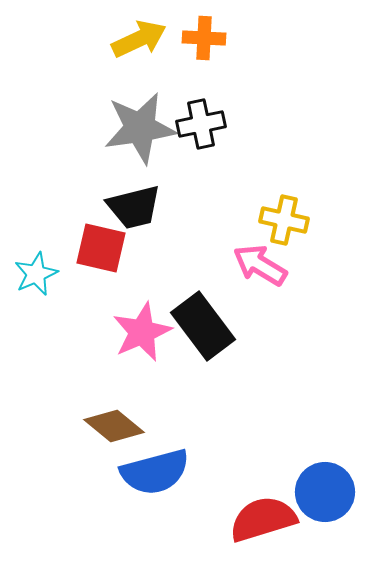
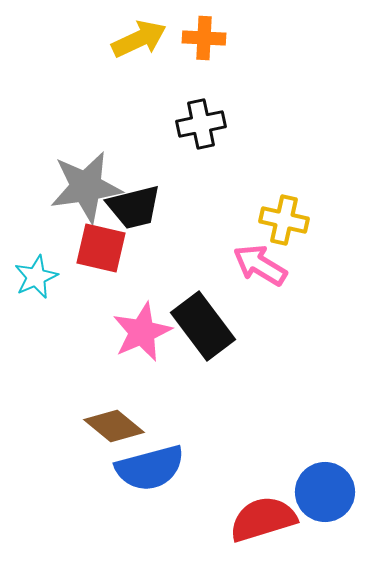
gray star: moved 54 px left, 59 px down
cyan star: moved 3 px down
blue semicircle: moved 5 px left, 4 px up
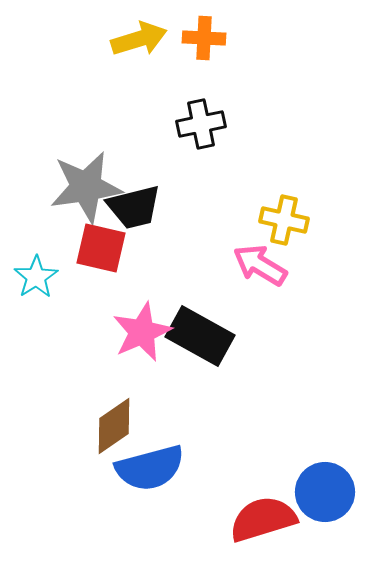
yellow arrow: rotated 8 degrees clockwise
cyan star: rotated 9 degrees counterclockwise
black rectangle: moved 3 px left, 10 px down; rotated 24 degrees counterclockwise
brown diamond: rotated 74 degrees counterclockwise
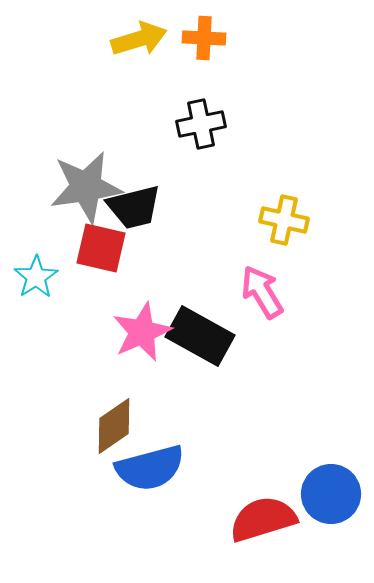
pink arrow: moved 2 px right, 27 px down; rotated 28 degrees clockwise
blue circle: moved 6 px right, 2 px down
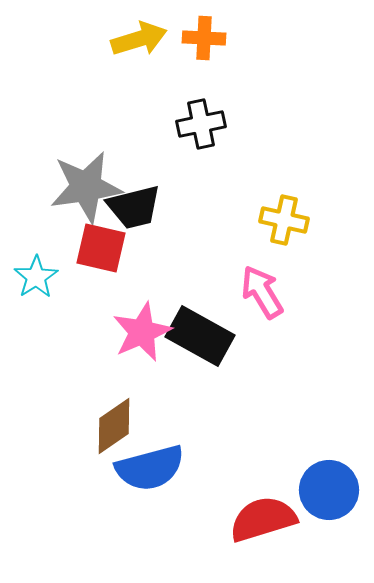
blue circle: moved 2 px left, 4 px up
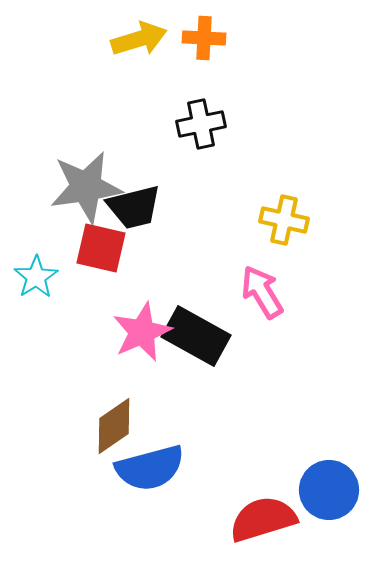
black rectangle: moved 4 px left
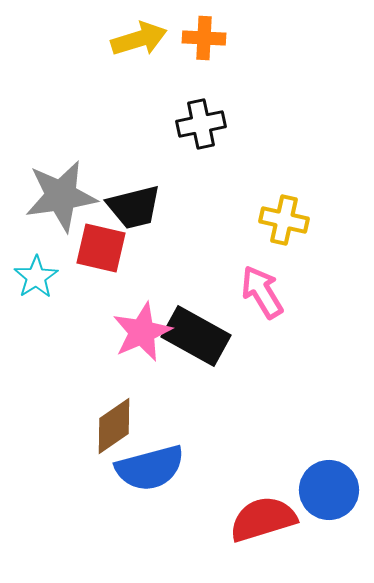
gray star: moved 25 px left, 9 px down
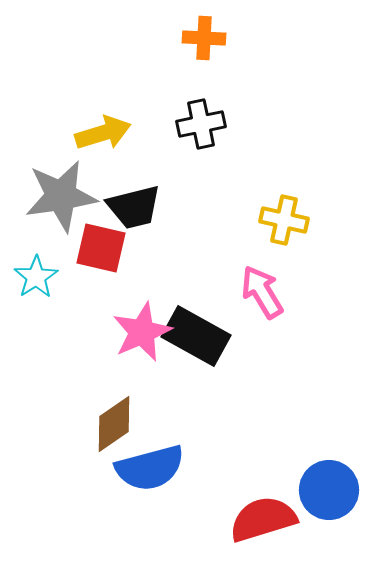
yellow arrow: moved 36 px left, 94 px down
brown diamond: moved 2 px up
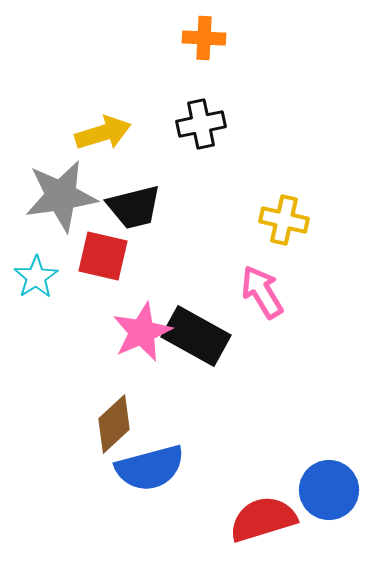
red square: moved 2 px right, 8 px down
brown diamond: rotated 8 degrees counterclockwise
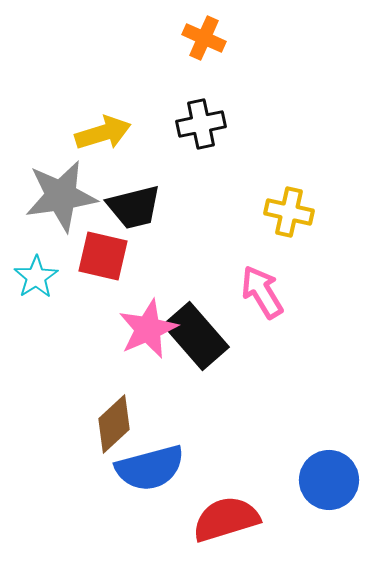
orange cross: rotated 21 degrees clockwise
yellow cross: moved 5 px right, 8 px up
pink star: moved 6 px right, 3 px up
black rectangle: rotated 20 degrees clockwise
blue circle: moved 10 px up
red semicircle: moved 37 px left
